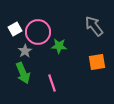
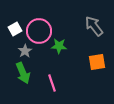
pink circle: moved 1 px right, 1 px up
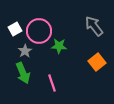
orange square: rotated 30 degrees counterclockwise
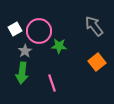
green arrow: moved 1 px left; rotated 30 degrees clockwise
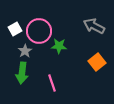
gray arrow: rotated 25 degrees counterclockwise
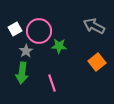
gray star: moved 1 px right
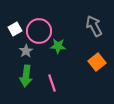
gray arrow: rotated 35 degrees clockwise
green star: moved 1 px left
green arrow: moved 4 px right, 3 px down
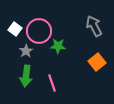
white square: rotated 24 degrees counterclockwise
